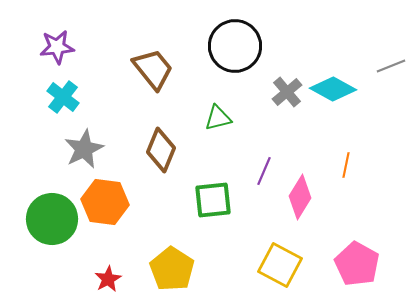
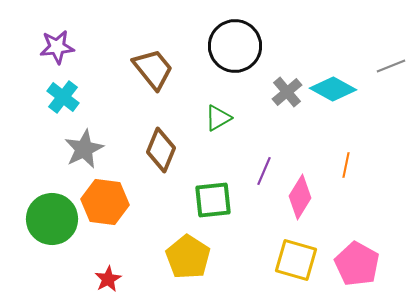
green triangle: rotated 16 degrees counterclockwise
yellow square: moved 16 px right, 5 px up; rotated 12 degrees counterclockwise
yellow pentagon: moved 16 px right, 12 px up
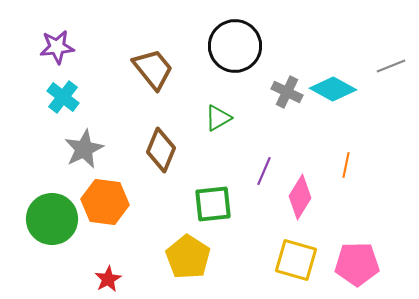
gray cross: rotated 24 degrees counterclockwise
green square: moved 4 px down
pink pentagon: rotated 30 degrees counterclockwise
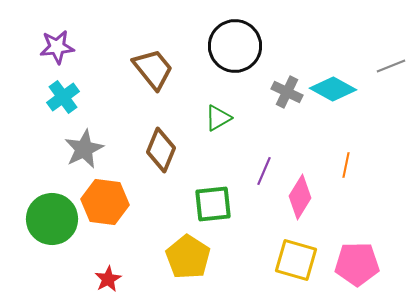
cyan cross: rotated 16 degrees clockwise
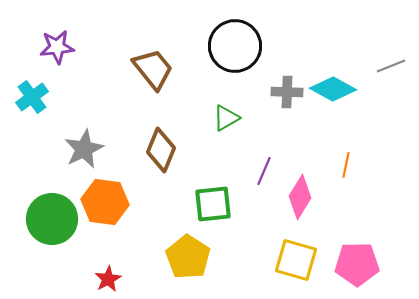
gray cross: rotated 24 degrees counterclockwise
cyan cross: moved 31 px left
green triangle: moved 8 px right
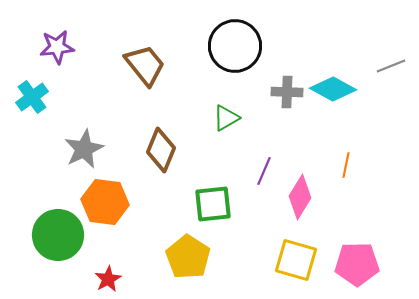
brown trapezoid: moved 8 px left, 4 px up
green circle: moved 6 px right, 16 px down
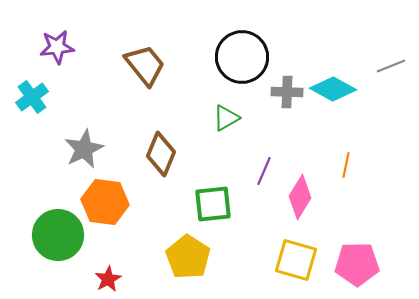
black circle: moved 7 px right, 11 px down
brown diamond: moved 4 px down
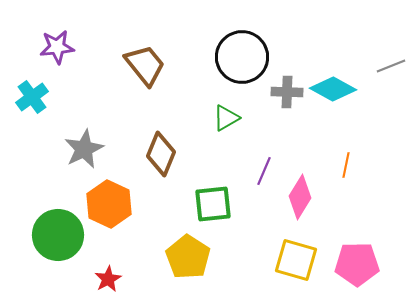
orange hexagon: moved 4 px right, 2 px down; rotated 18 degrees clockwise
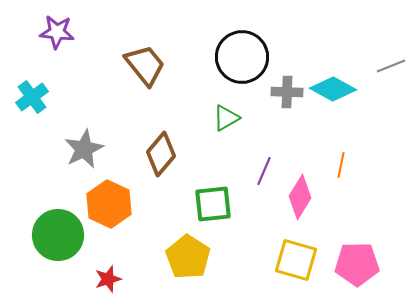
purple star: moved 15 px up; rotated 12 degrees clockwise
brown diamond: rotated 18 degrees clockwise
orange line: moved 5 px left
red star: rotated 12 degrees clockwise
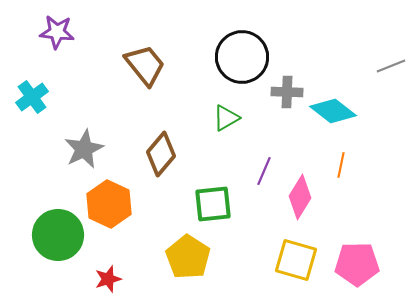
cyan diamond: moved 22 px down; rotated 9 degrees clockwise
